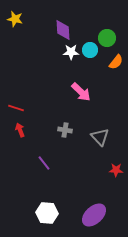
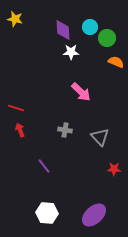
cyan circle: moved 23 px up
orange semicircle: rotated 105 degrees counterclockwise
purple line: moved 3 px down
red star: moved 2 px left, 1 px up
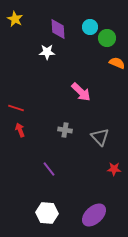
yellow star: rotated 14 degrees clockwise
purple diamond: moved 5 px left, 1 px up
white star: moved 24 px left
orange semicircle: moved 1 px right, 1 px down
purple line: moved 5 px right, 3 px down
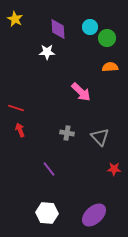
orange semicircle: moved 7 px left, 4 px down; rotated 28 degrees counterclockwise
gray cross: moved 2 px right, 3 px down
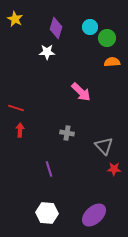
purple diamond: moved 2 px left, 1 px up; rotated 20 degrees clockwise
orange semicircle: moved 2 px right, 5 px up
red arrow: rotated 24 degrees clockwise
gray triangle: moved 4 px right, 9 px down
purple line: rotated 21 degrees clockwise
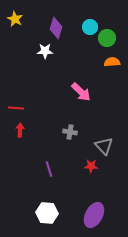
white star: moved 2 px left, 1 px up
red line: rotated 14 degrees counterclockwise
gray cross: moved 3 px right, 1 px up
red star: moved 23 px left, 3 px up
purple ellipse: rotated 20 degrees counterclockwise
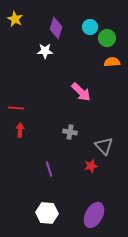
red star: rotated 16 degrees counterclockwise
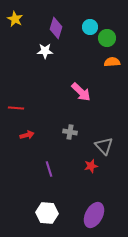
red arrow: moved 7 px right, 5 px down; rotated 72 degrees clockwise
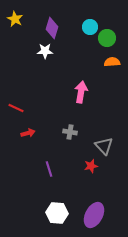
purple diamond: moved 4 px left
pink arrow: rotated 125 degrees counterclockwise
red line: rotated 21 degrees clockwise
red arrow: moved 1 px right, 2 px up
white hexagon: moved 10 px right
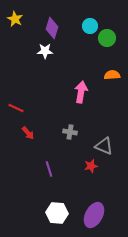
cyan circle: moved 1 px up
orange semicircle: moved 13 px down
red arrow: rotated 64 degrees clockwise
gray triangle: rotated 24 degrees counterclockwise
